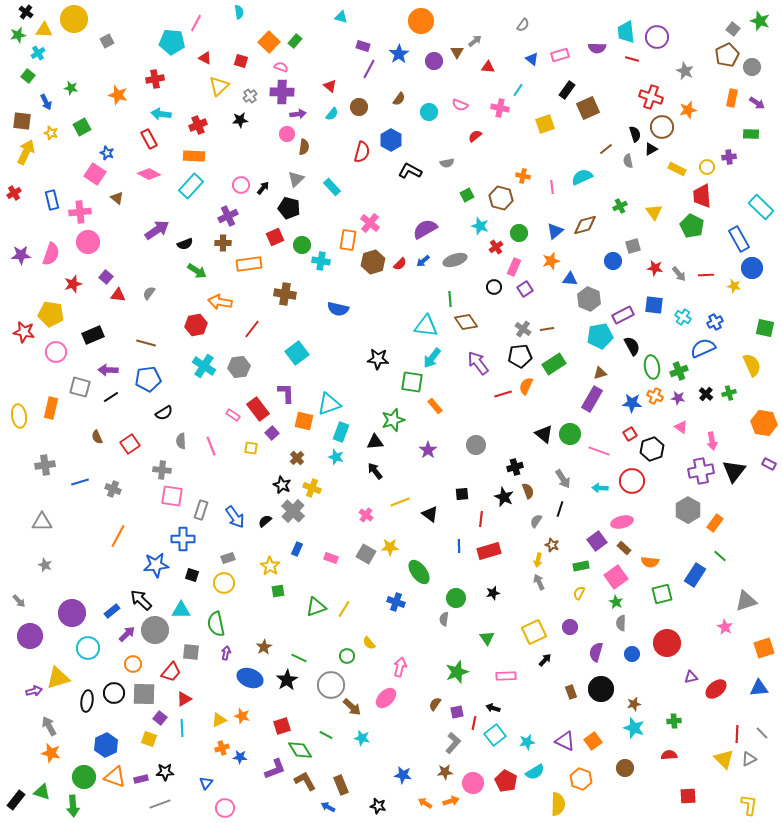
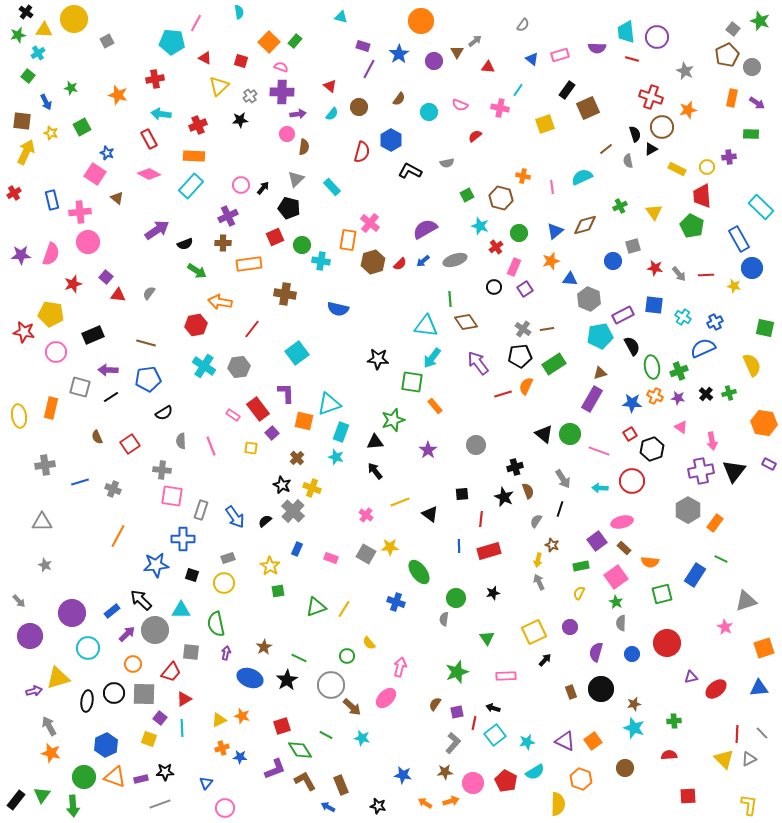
green line at (720, 556): moved 1 px right, 3 px down; rotated 16 degrees counterclockwise
green triangle at (42, 792): moved 3 px down; rotated 48 degrees clockwise
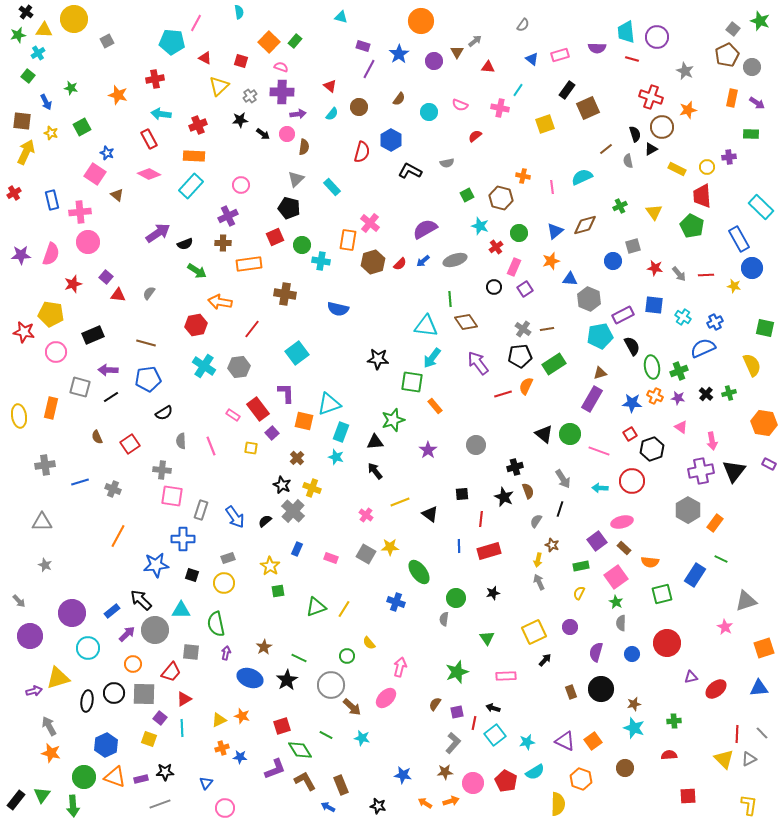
black arrow at (263, 188): moved 54 px up; rotated 88 degrees clockwise
brown triangle at (117, 198): moved 3 px up
purple arrow at (157, 230): moved 1 px right, 3 px down
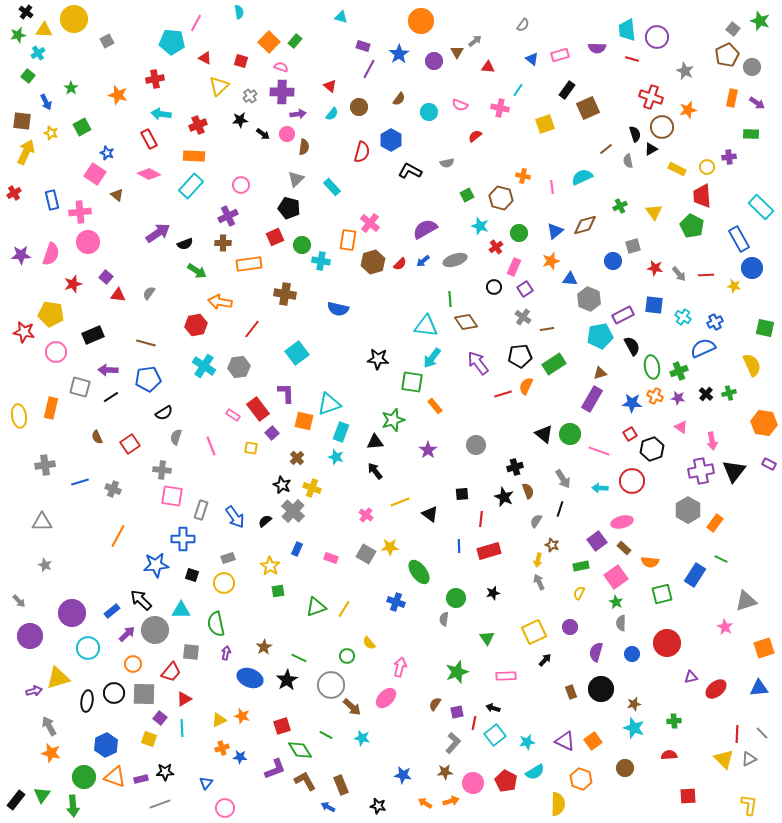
cyan trapezoid at (626, 32): moved 1 px right, 2 px up
green star at (71, 88): rotated 24 degrees clockwise
gray cross at (523, 329): moved 12 px up
gray semicircle at (181, 441): moved 5 px left, 4 px up; rotated 21 degrees clockwise
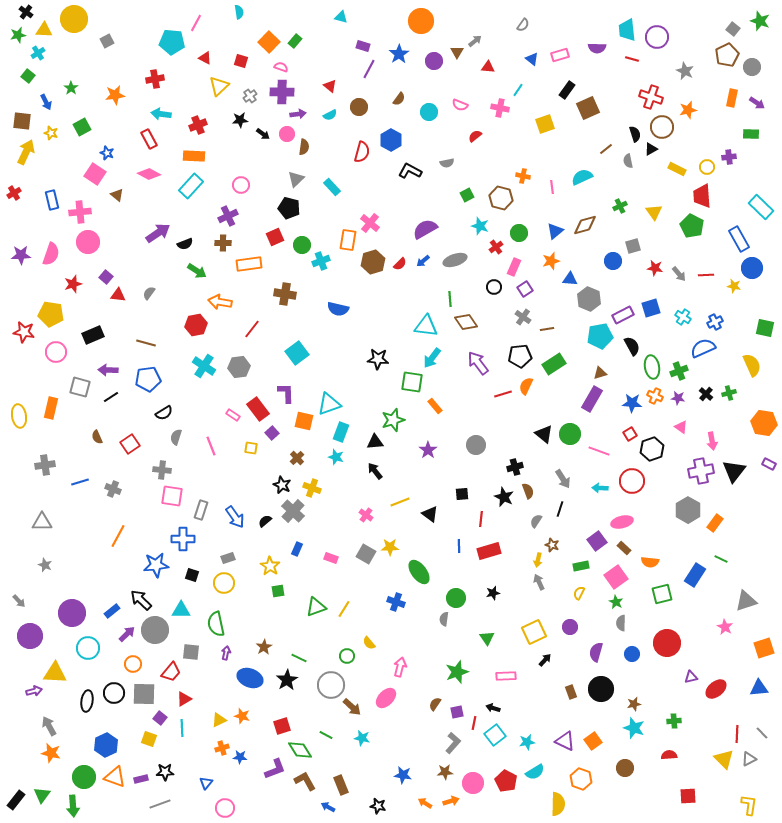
orange star at (118, 95): moved 3 px left; rotated 24 degrees counterclockwise
cyan semicircle at (332, 114): moved 2 px left, 1 px down; rotated 24 degrees clockwise
cyan cross at (321, 261): rotated 30 degrees counterclockwise
blue square at (654, 305): moved 3 px left, 3 px down; rotated 24 degrees counterclockwise
yellow triangle at (58, 678): moved 3 px left, 5 px up; rotated 20 degrees clockwise
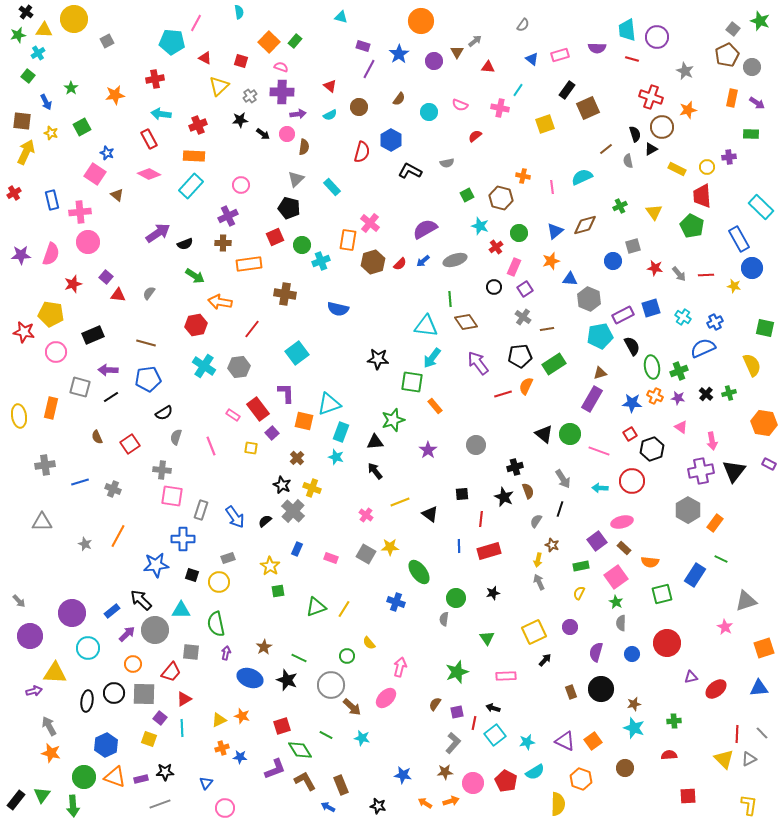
green arrow at (197, 271): moved 2 px left, 5 px down
gray star at (45, 565): moved 40 px right, 21 px up
yellow circle at (224, 583): moved 5 px left, 1 px up
black star at (287, 680): rotated 20 degrees counterclockwise
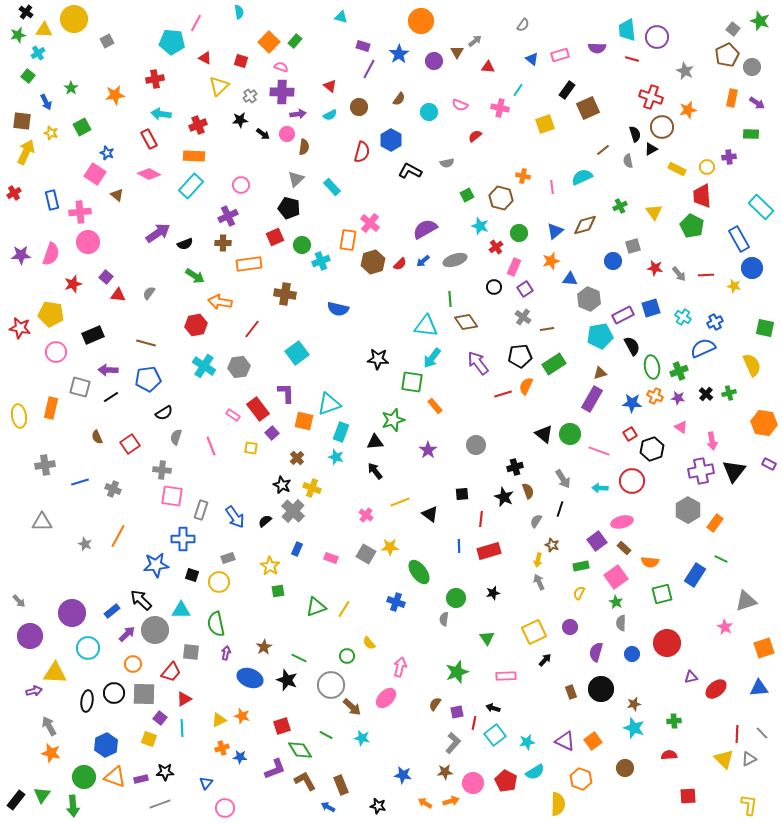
brown line at (606, 149): moved 3 px left, 1 px down
red star at (24, 332): moved 4 px left, 4 px up
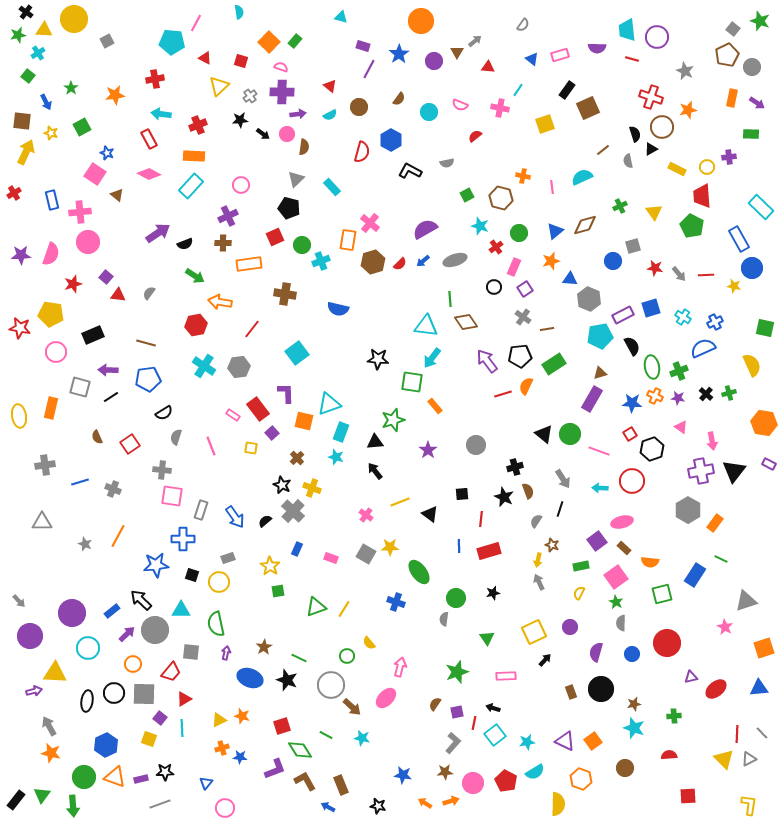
purple arrow at (478, 363): moved 9 px right, 2 px up
green cross at (674, 721): moved 5 px up
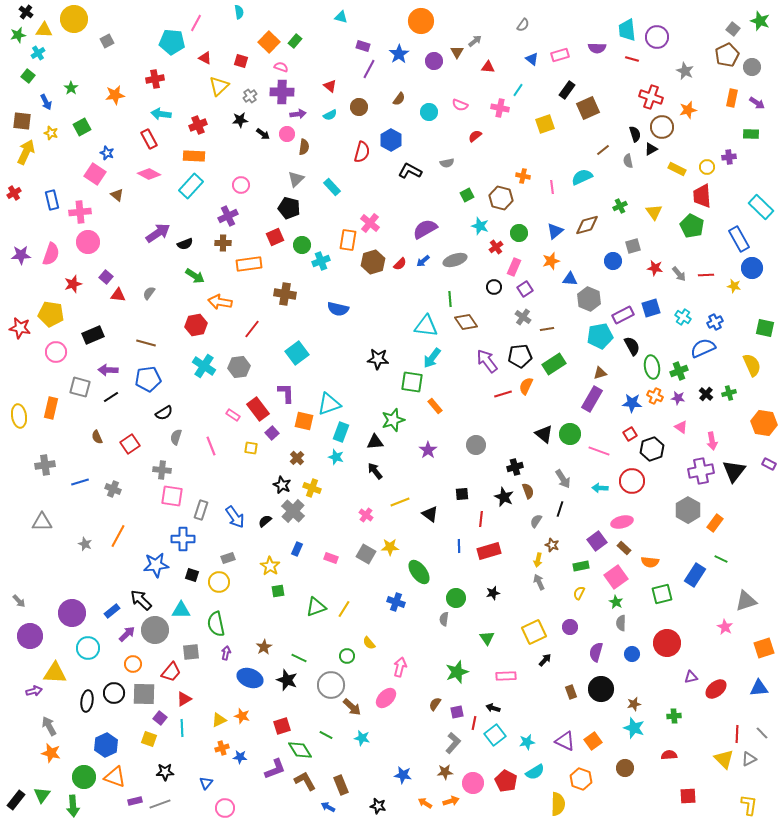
brown diamond at (585, 225): moved 2 px right
gray square at (191, 652): rotated 12 degrees counterclockwise
purple rectangle at (141, 779): moved 6 px left, 22 px down
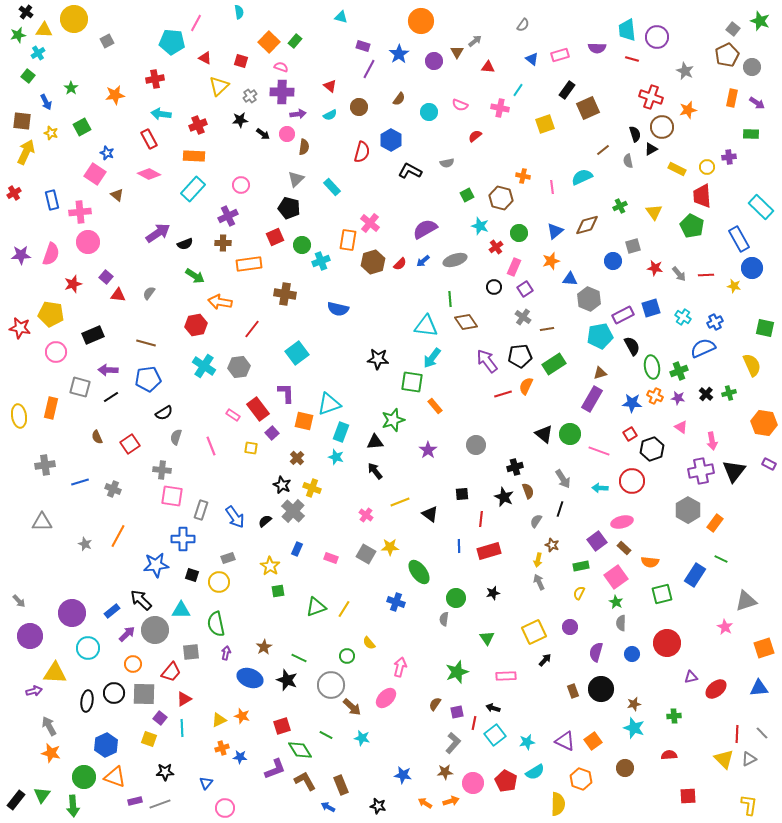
cyan rectangle at (191, 186): moved 2 px right, 3 px down
brown rectangle at (571, 692): moved 2 px right, 1 px up
